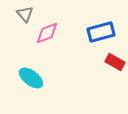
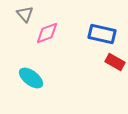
blue rectangle: moved 1 px right, 2 px down; rotated 28 degrees clockwise
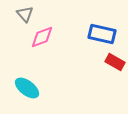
pink diamond: moved 5 px left, 4 px down
cyan ellipse: moved 4 px left, 10 px down
